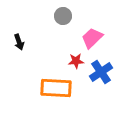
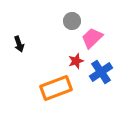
gray circle: moved 9 px right, 5 px down
black arrow: moved 2 px down
red star: rotated 14 degrees counterclockwise
orange rectangle: rotated 24 degrees counterclockwise
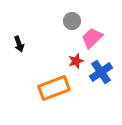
orange rectangle: moved 2 px left
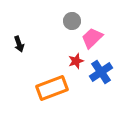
orange rectangle: moved 2 px left
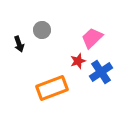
gray circle: moved 30 px left, 9 px down
red star: moved 2 px right
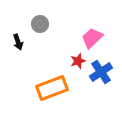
gray circle: moved 2 px left, 6 px up
black arrow: moved 1 px left, 2 px up
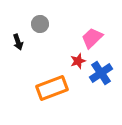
blue cross: moved 1 px down
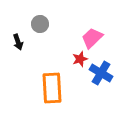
red star: moved 2 px right, 2 px up
blue cross: rotated 25 degrees counterclockwise
orange rectangle: rotated 72 degrees counterclockwise
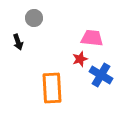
gray circle: moved 6 px left, 6 px up
pink trapezoid: rotated 50 degrees clockwise
blue cross: moved 2 px down
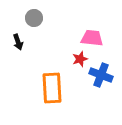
blue cross: rotated 10 degrees counterclockwise
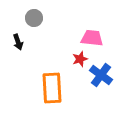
blue cross: rotated 15 degrees clockwise
